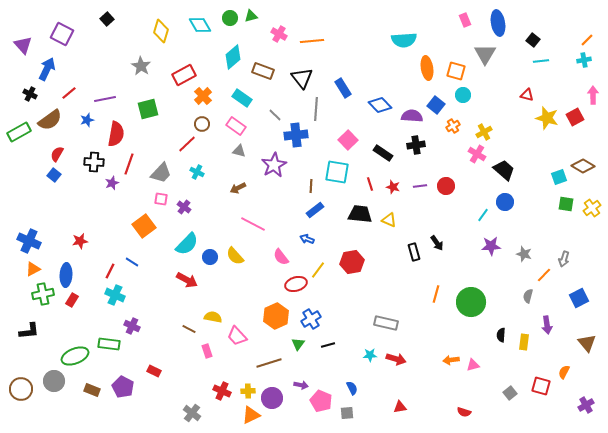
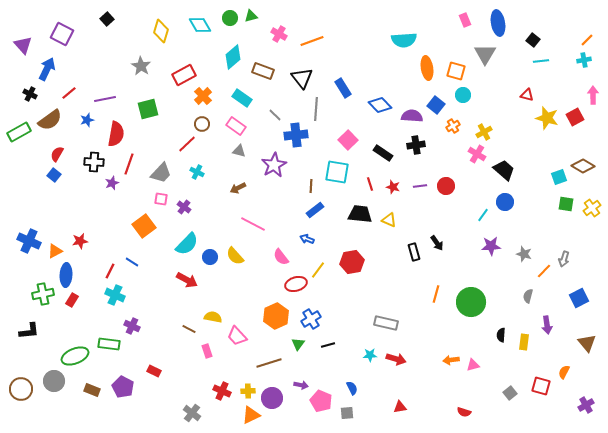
orange line at (312, 41): rotated 15 degrees counterclockwise
orange triangle at (33, 269): moved 22 px right, 18 px up
orange line at (544, 275): moved 4 px up
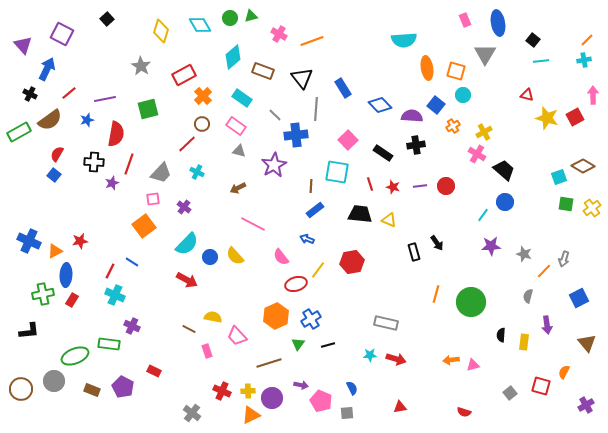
pink square at (161, 199): moved 8 px left; rotated 16 degrees counterclockwise
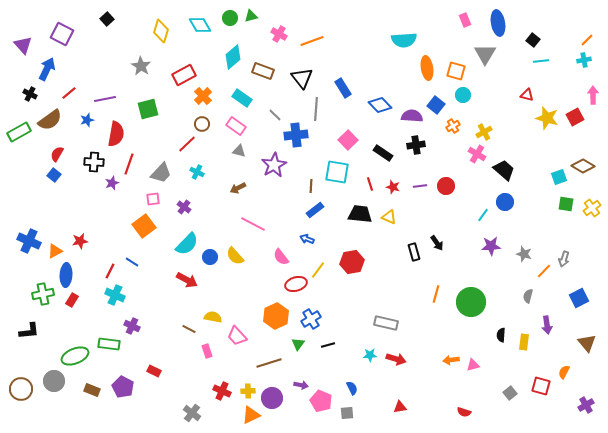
yellow triangle at (389, 220): moved 3 px up
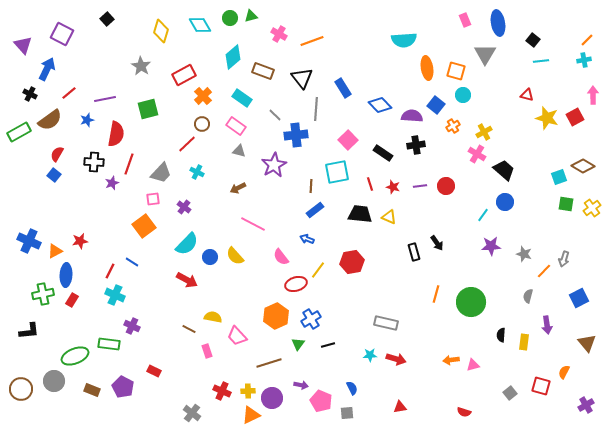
cyan square at (337, 172): rotated 20 degrees counterclockwise
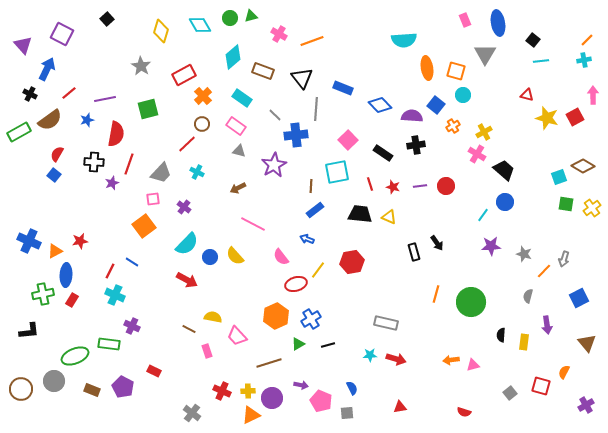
blue rectangle at (343, 88): rotated 36 degrees counterclockwise
green triangle at (298, 344): rotated 24 degrees clockwise
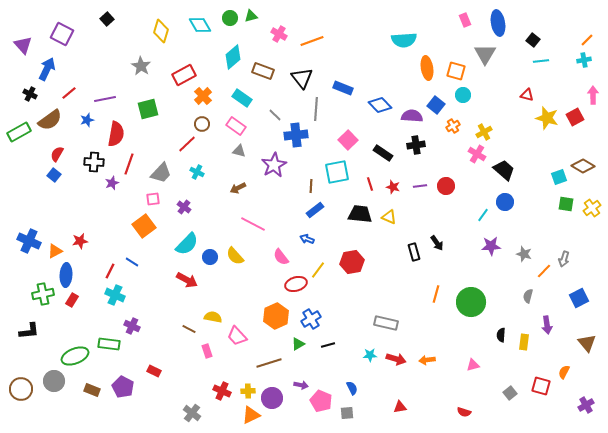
orange arrow at (451, 360): moved 24 px left
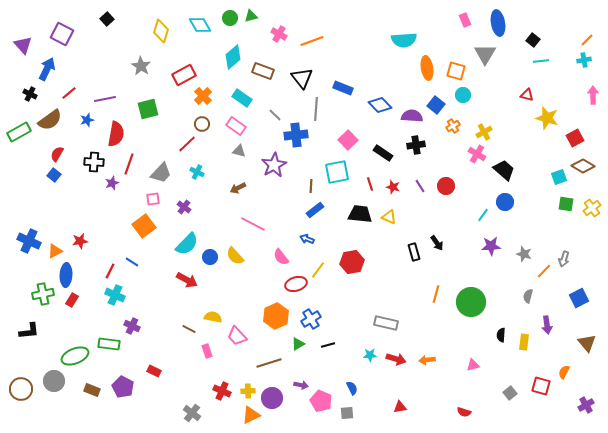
red square at (575, 117): moved 21 px down
purple line at (420, 186): rotated 64 degrees clockwise
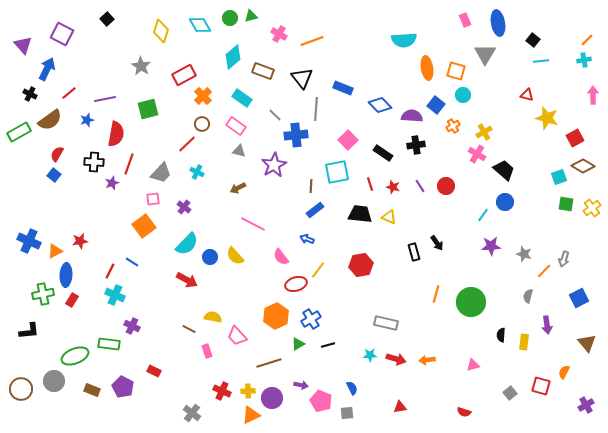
red hexagon at (352, 262): moved 9 px right, 3 px down
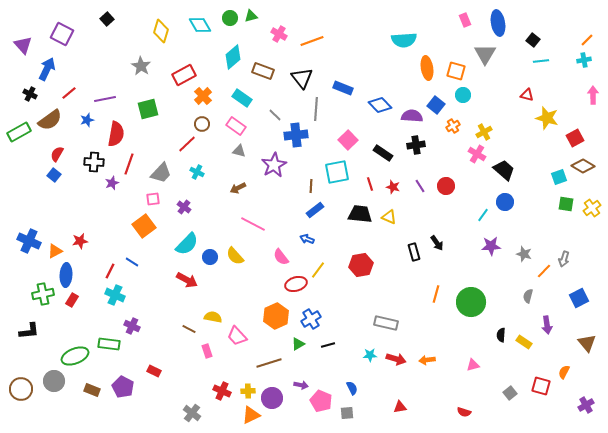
yellow rectangle at (524, 342): rotated 63 degrees counterclockwise
